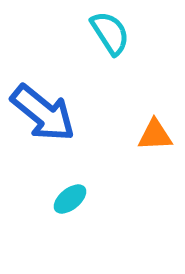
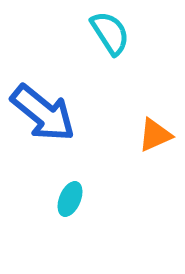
orange triangle: rotated 21 degrees counterclockwise
cyan ellipse: rotated 28 degrees counterclockwise
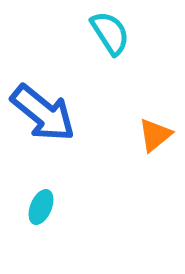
orange triangle: rotated 15 degrees counterclockwise
cyan ellipse: moved 29 px left, 8 px down
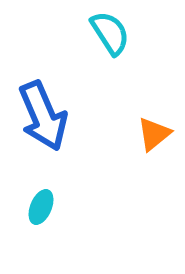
blue arrow: moved 3 px down; rotated 28 degrees clockwise
orange triangle: moved 1 px left, 1 px up
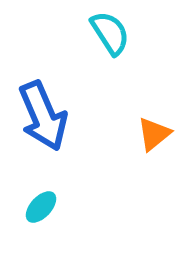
cyan ellipse: rotated 20 degrees clockwise
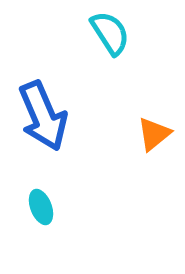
cyan ellipse: rotated 64 degrees counterclockwise
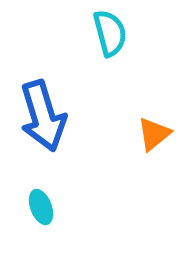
cyan semicircle: rotated 18 degrees clockwise
blue arrow: rotated 6 degrees clockwise
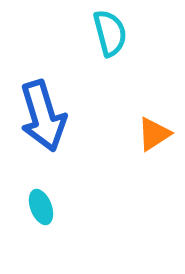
orange triangle: rotated 6 degrees clockwise
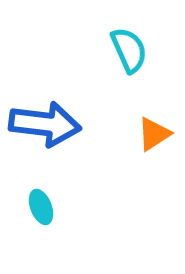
cyan semicircle: moved 19 px right, 17 px down; rotated 9 degrees counterclockwise
blue arrow: moved 2 px right, 8 px down; rotated 66 degrees counterclockwise
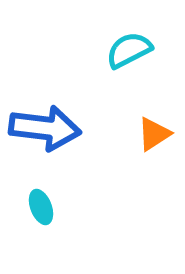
cyan semicircle: rotated 93 degrees counterclockwise
blue arrow: moved 4 px down
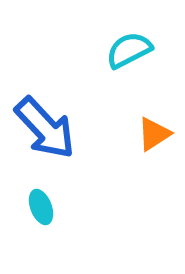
blue arrow: rotated 40 degrees clockwise
